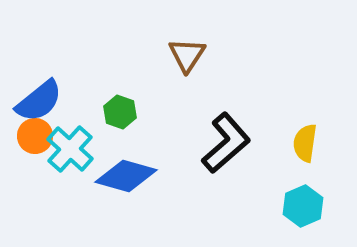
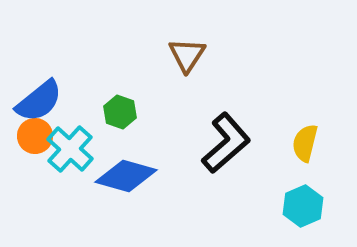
yellow semicircle: rotated 6 degrees clockwise
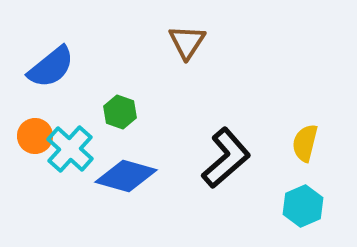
brown triangle: moved 13 px up
blue semicircle: moved 12 px right, 34 px up
black L-shape: moved 15 px down
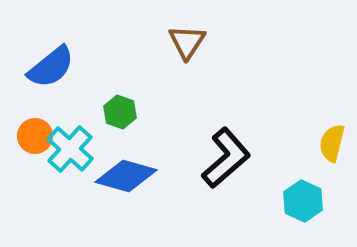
yellow semicircle: moved 27 px right
cyan hexagon: moved 5 px up; rotated 12 degrees counterclockwise
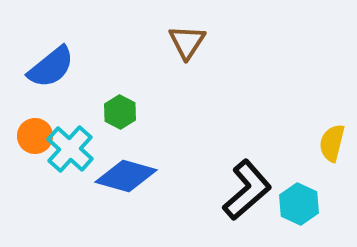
green hexagon: rotated 8 degrees clockwise
black L-shape: moved 21 px right, 32 px down
cyan hexagon: moved 4 px left, 3 px down
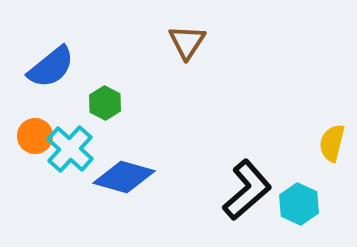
green hexagon: moved 15 px left, 9 px up
blue diamond: moved 2 px left, 1 px down
